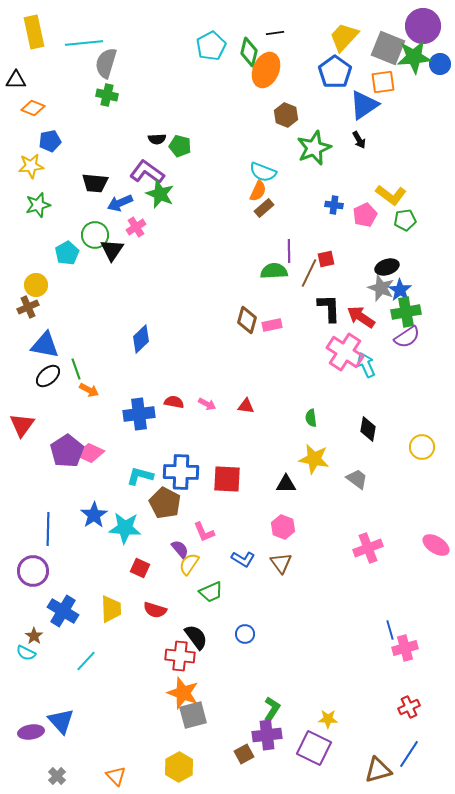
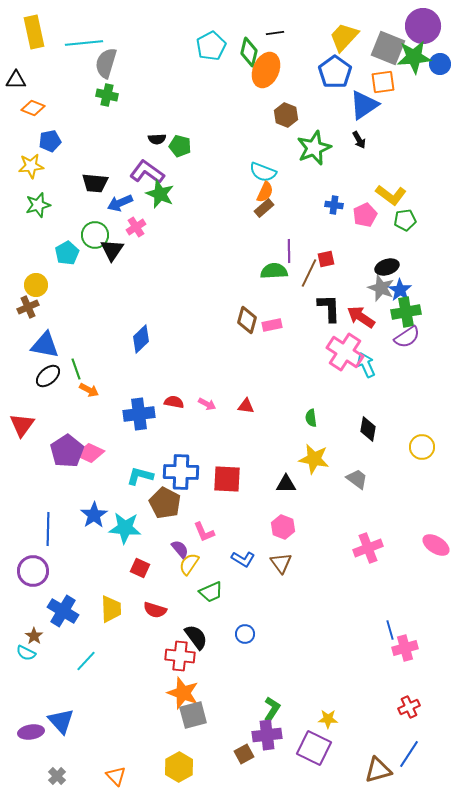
orange semicircle at (258, 191): moved 7 px right, 1 px down
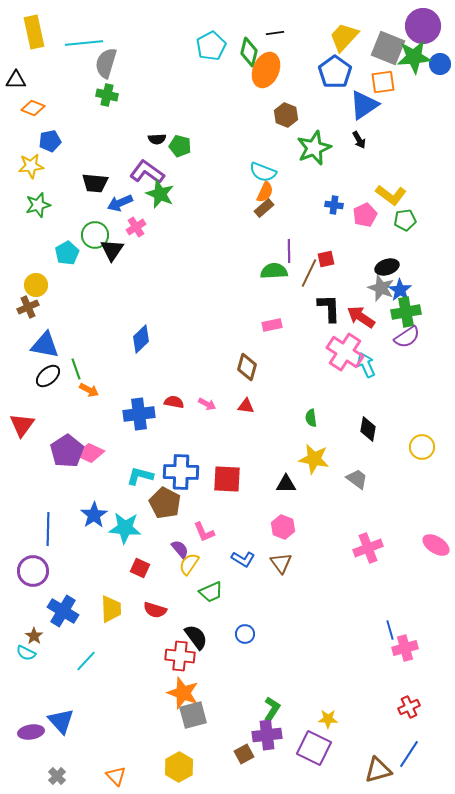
brown diamond at (247, 320): moved 47 px down
